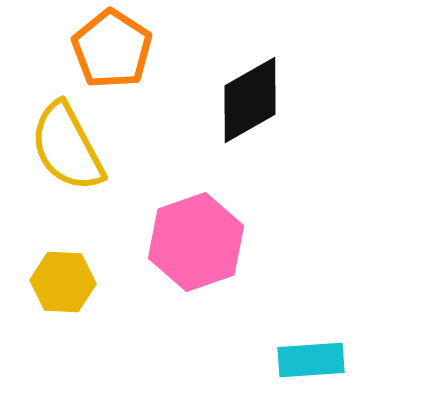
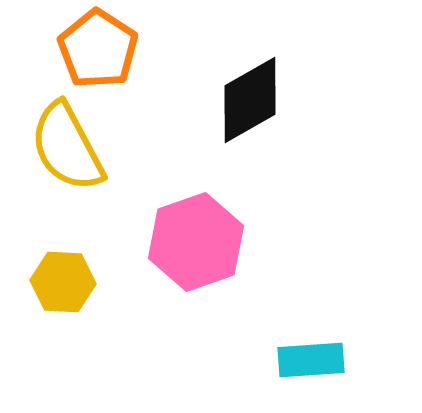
orange pentagon: moved 14 px left
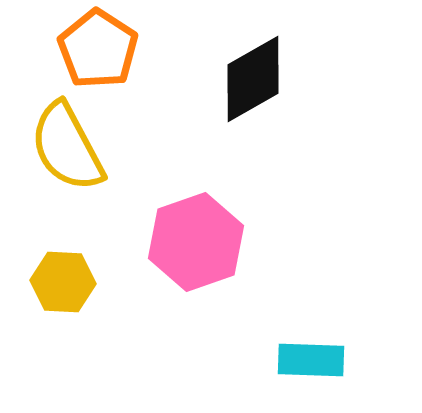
black diamond: moved 3 px right, 21 px up
cyan rectangle: rotated 6 degrees clockwise
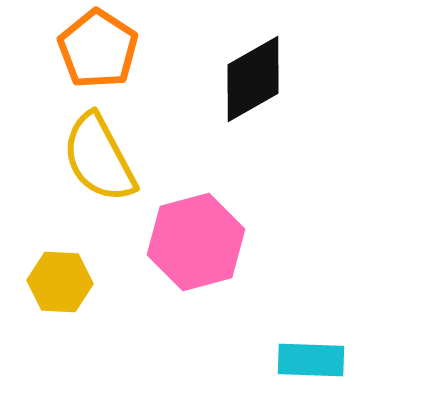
yellow semicircle: moved 32 px right, 11 px down
pink hexagon: rotated 4 degrees clockwise
yellow hexagon: moved 3 px left
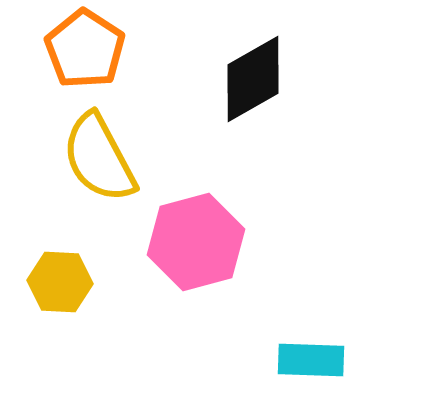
orange pentagon: moved 13 px left
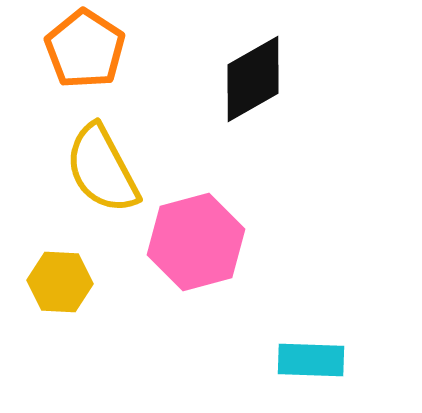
yellow semicircle: moved 3 px right, 11 px down
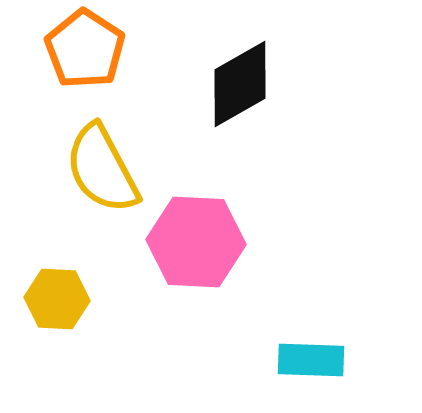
black diamond: moved 13 px left, 5 px down
pink hexagon: rotated 18 degrees clockwise
yellow hexagon: moved 3 px left, 17 px down
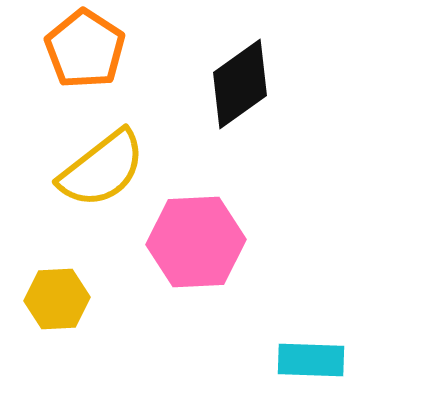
black diamond: rotated 6 degrees counterclockwise
yellow semicircle: rotated 100 degrees counterclockwise
pink hexagon: rotated 6 degrees counterclockwise
yellow hexagon: rotated 6 degrees counterclockwise
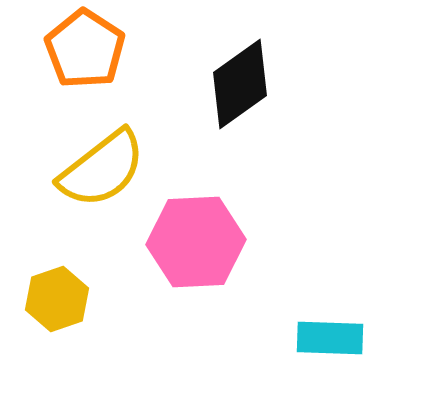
yellow hexagon: rotated 16 degrees counterclockwise
cyan rectangle: moved 19 px right, 22 px up
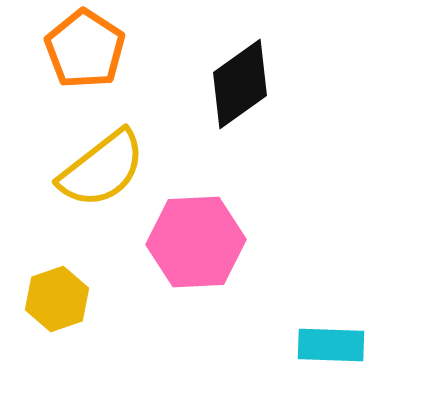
cyan rectangle: moved 1 px right, 7 px down
